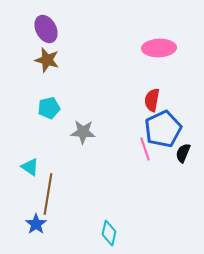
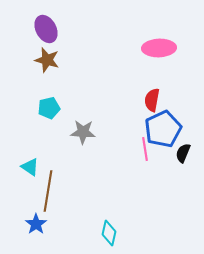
pink line: rotated 10 degrees clockwise
brown line: moved 3 px up
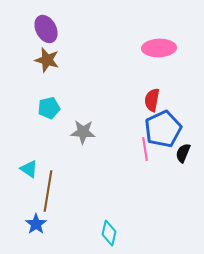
cyan triangle: moved 1 px left, 2 px down
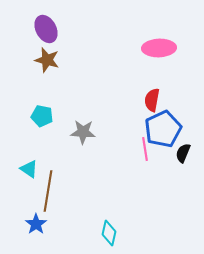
cyan pentagon: moved 7 px left, 8 px down; rotated 25 degrees clockwise
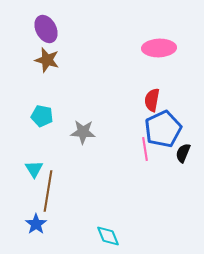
cyan triangle: moved 5 px right; rotated 24 degrees clockwise
cyan diamond: moved 1 px left, 3 px down; rotated 35 degrees counterclockwise
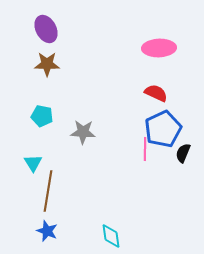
brown star: moved 4 px down; rotated 15 degrees counterclockwise
red semicircle: moved 4 px right, 7 px up; rotated 105 degrees clockwise
pink line: rotated 10 degrees clockwise
cyan triangle: moved 1 px left, 6 px up
blue star: moved 11 px right, 7 px down; rotated 15 degrees counterclockwise
cyan diamond: moved 3 px right; rotated 15 degrees clockwise
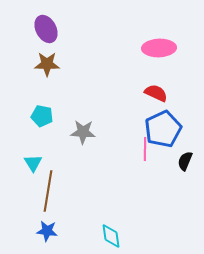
black semicircle: moved 2 px right, 8 px down
blue star: rotated 15 degrees counterclockwise
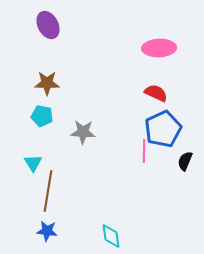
purple ellipse: moved 2 px right, 4 px up
brown star: moved 19 px down
pink line: moved 1 px left, 2 px down
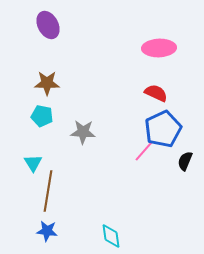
pink line: rotated 40 degrees clockwise
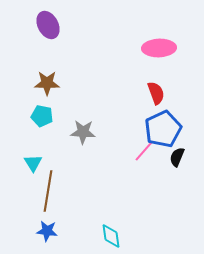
red semicircle: rotated 45 degrees clockwise
black semicircle: moved 8 px left, 4 px up
